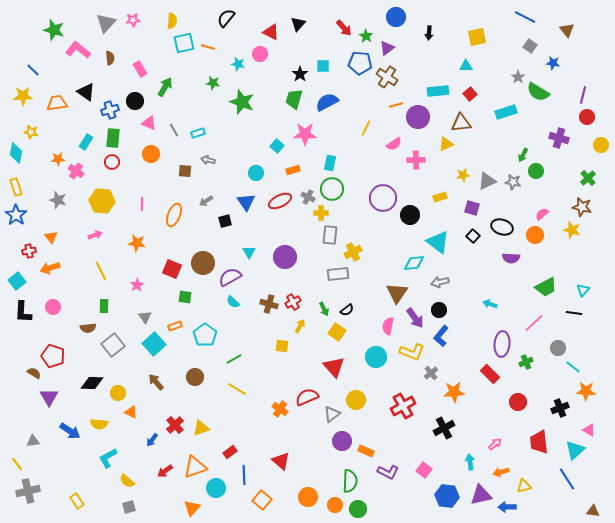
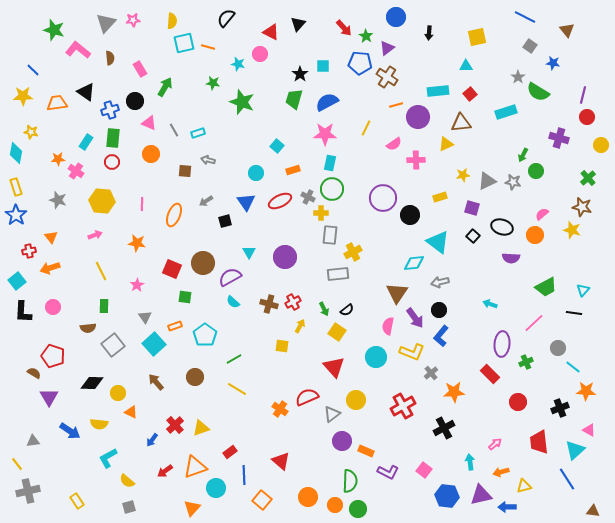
pink star at (305, 134): moved 20 px right
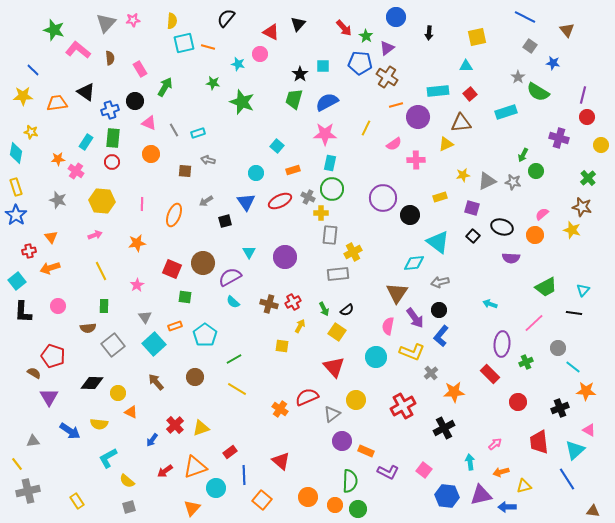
orange star at (137, 243): rotated 18 degrees counterclockwise
pink circle at (53, 307): moved 5 px right, 1 px up
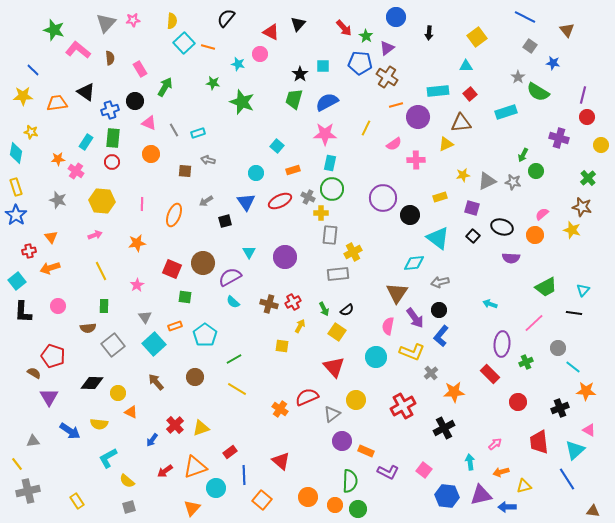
yellow square at (477, 37): rotated 24 degrees counterclockwise
cyan square at (184, 43): rotated 30 degrees counterclockwise
cyan triangle at (438, 242): moved 4 px up
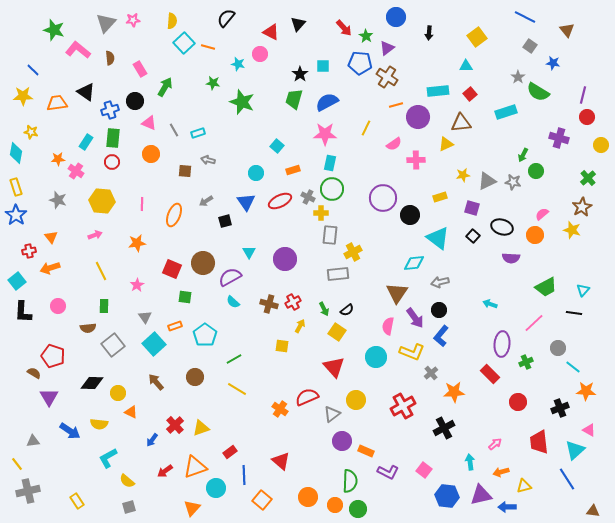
brown star at (582, 207): rotated 30 degrees clockwise
purple circle at (285, 257): moved 2 px down
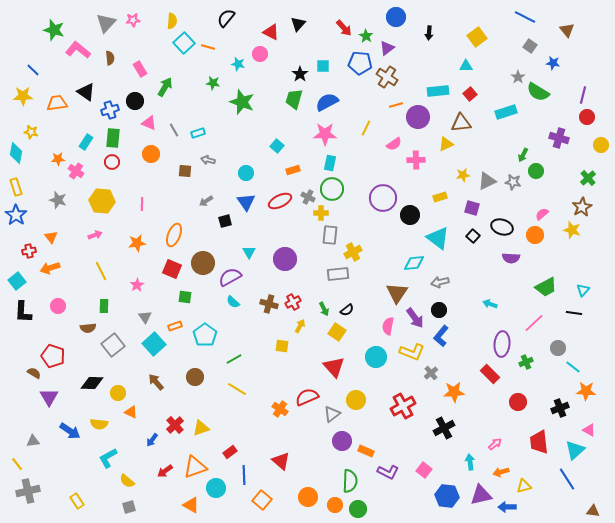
cyan circle at (256, 173): moved 10 px left
orange ellipse at (174, 215): moved 20 px down
orange triangle at (192, 508): moved 1 px left, 3 px up; rotated 42 degrees counterclockwise
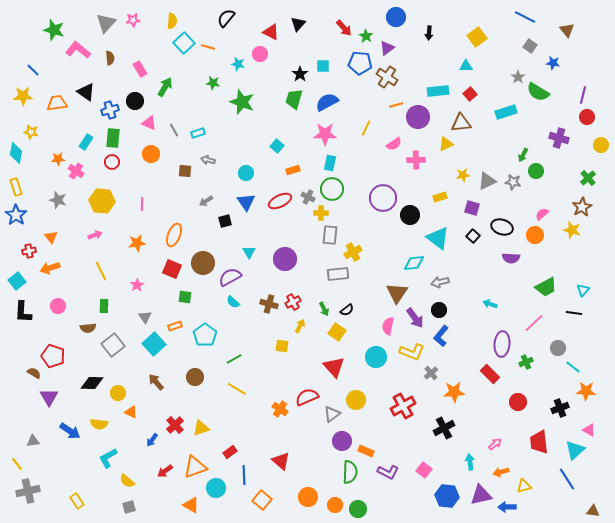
green semicircle at (350, 481): moved 9 px up
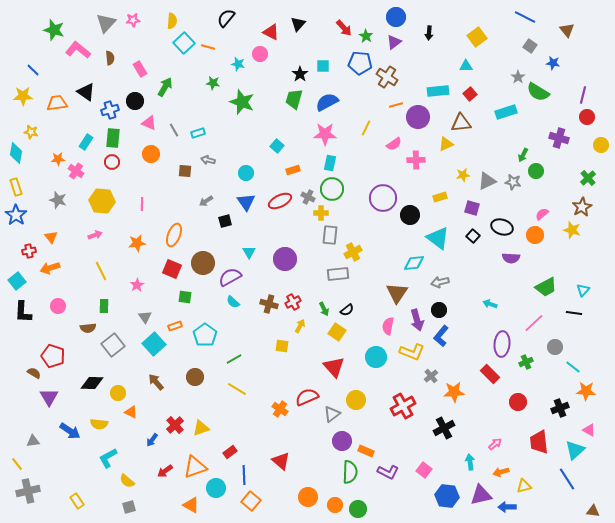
purple triangle at (387, 48): moved 7 px right, 6 px up
purple arrow at (415, 318): moved 2 px right, 2 px down; rotated 20 degrees clockwise
gray circle at (558, 348): moved 3 px left, 1 px up
gray cross at (431, 373): moved 3 px down
orange square at (262, 500): moved 11 px left, 1 px down
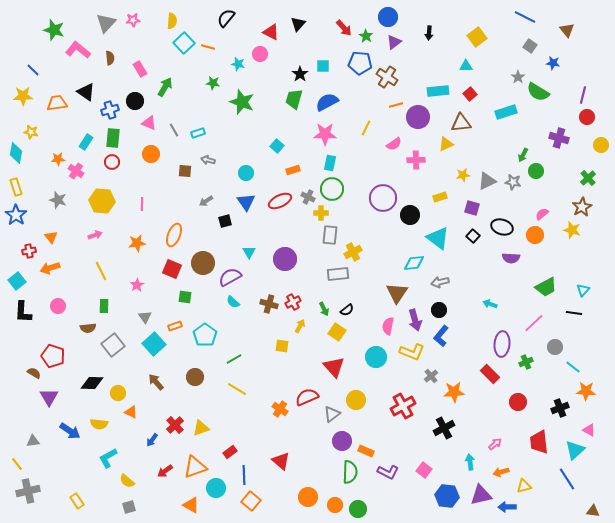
blue circle at (396, 17): moved 8 px left
purple arrow at (417, 320): moved 2 px left
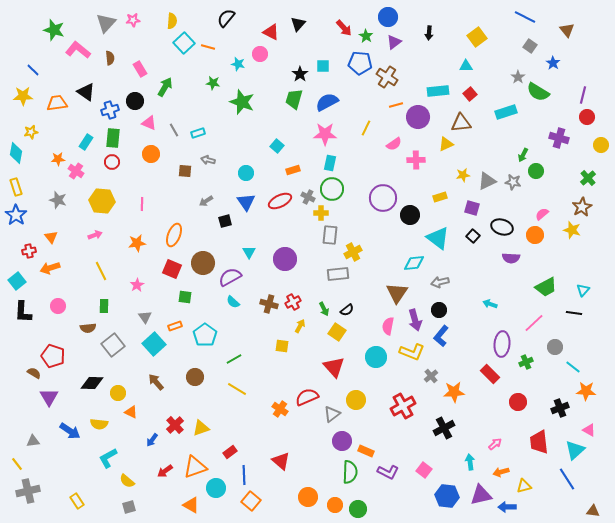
blue star at (553, 63): rotated 24 degrees clockwise
yellow star at (31, 132): rotated 24 degrees counterclockwise
